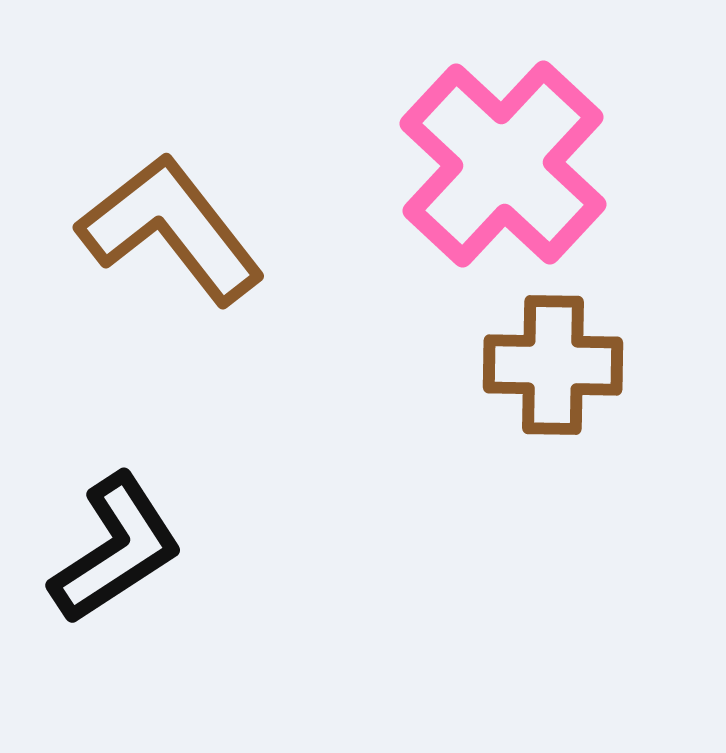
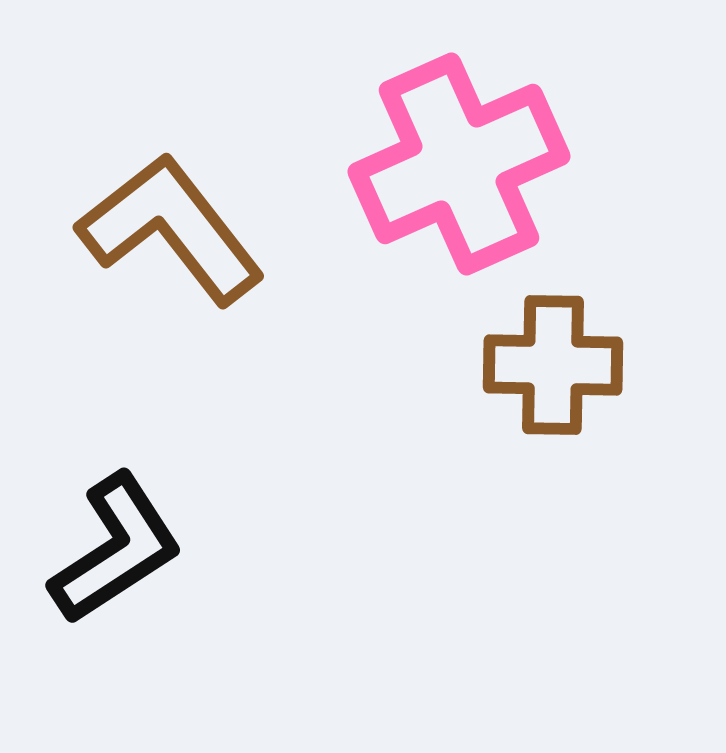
pink cross: moved 44 px left; rotated 23 degrees clockwise
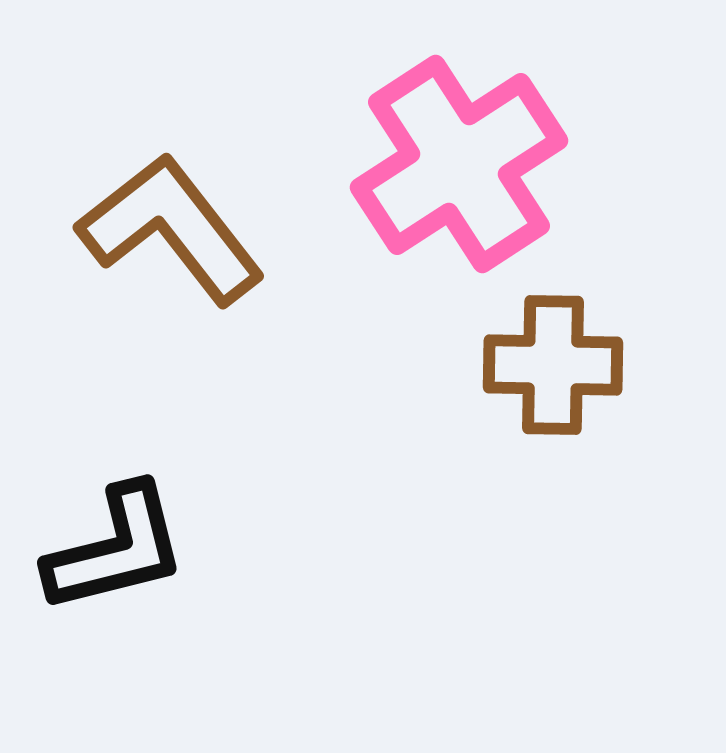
pink cross: rotated 9 degrees counterclockwise
black L-shape: rotated 19 degrees clockwise
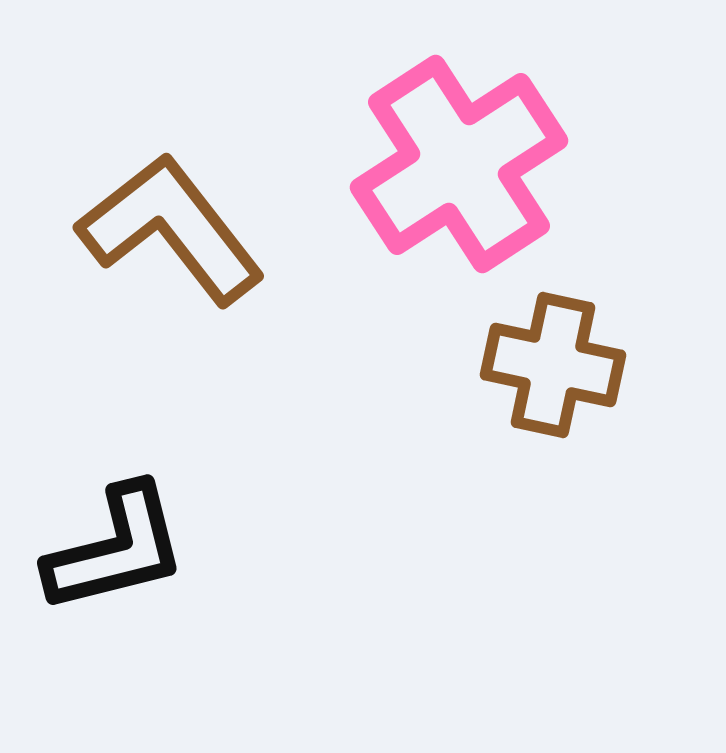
brown cross: rotated 11 degrees clockwise
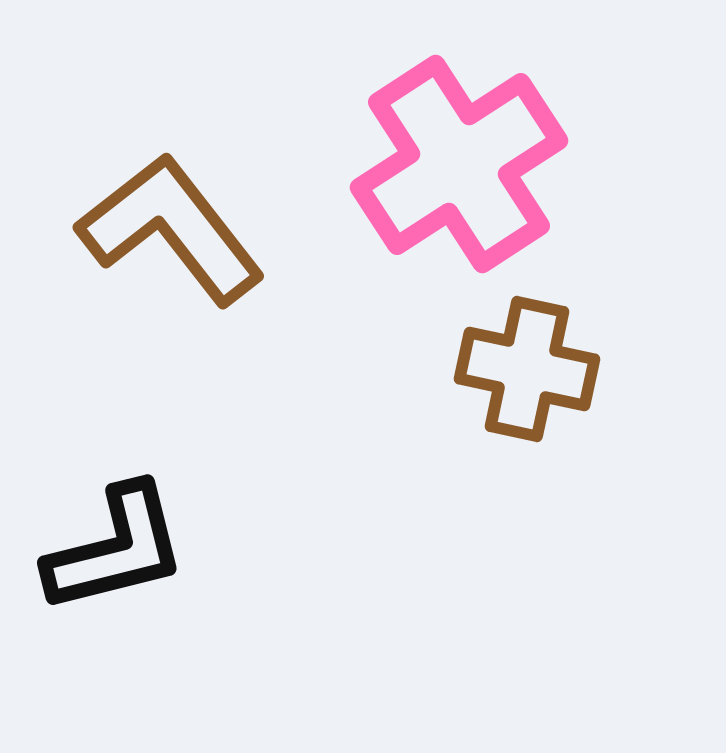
brown cross: moved 26 px left, 4 px down
